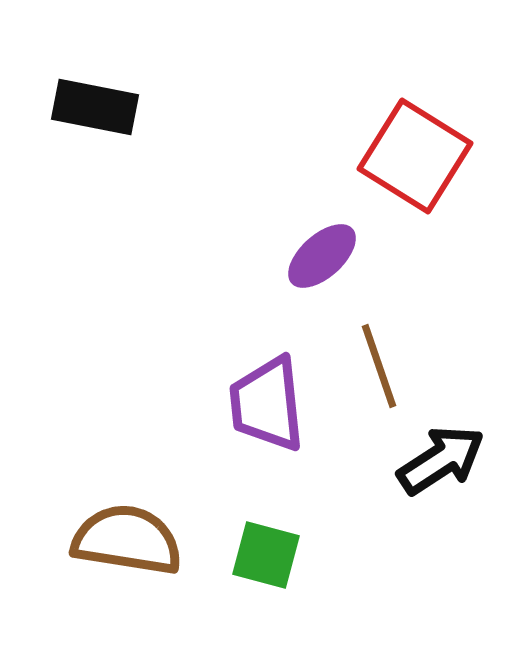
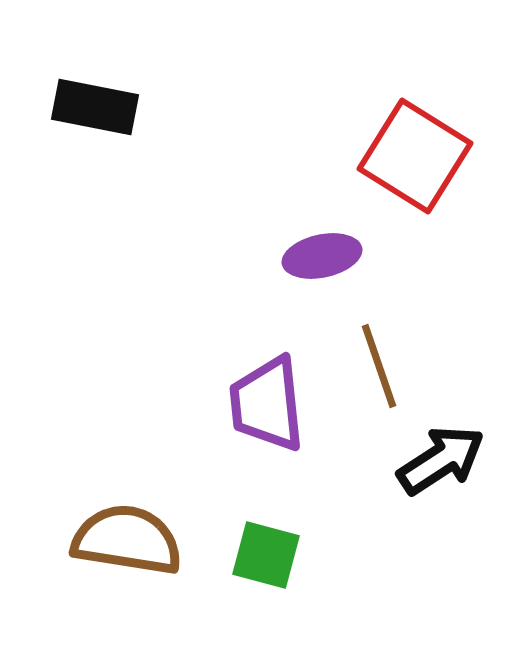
purple ellipse: rotated 30 degrees clockwise
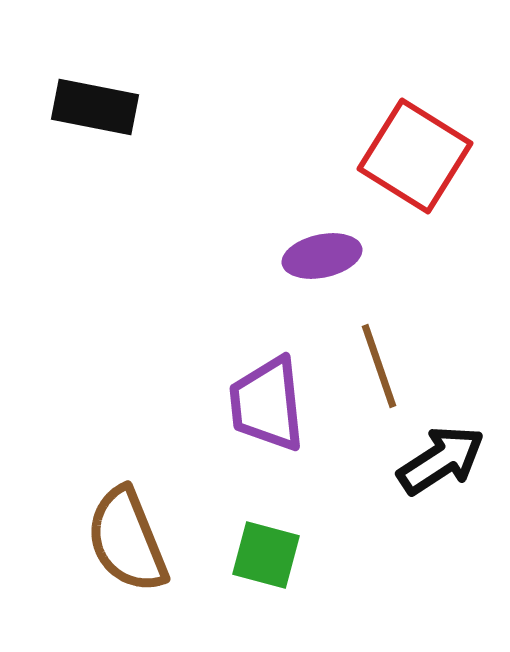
brown semicircle: rotated 121 degrees counterclockwise
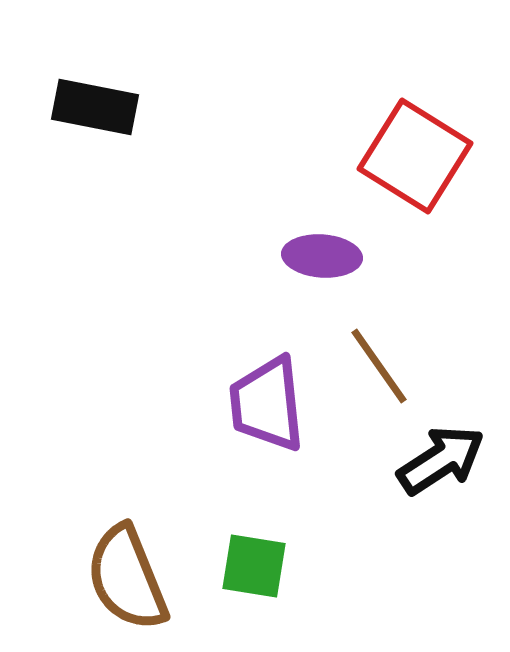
purple ellipse: rotated 16 degrees clockwise
brown line: rotated 16 degrees counterclockwise
brown semicircle: moved 38 px down
green square: moved 12 px left, 11 px down; rotated 6 degrees counterclockwise
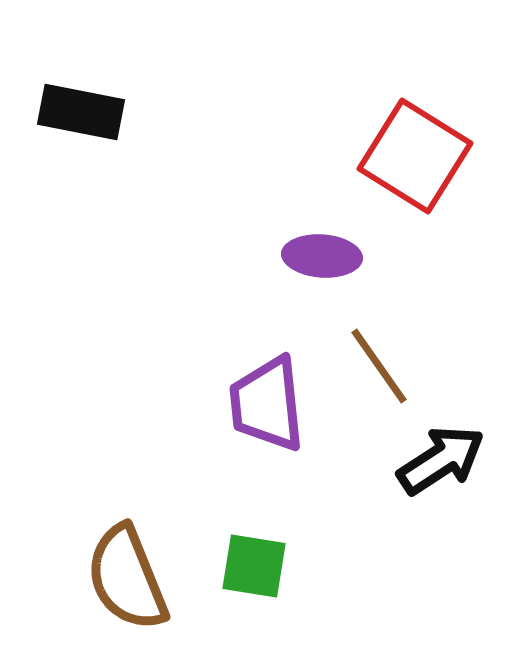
black rectangle: moved 14 px left, 5 px down
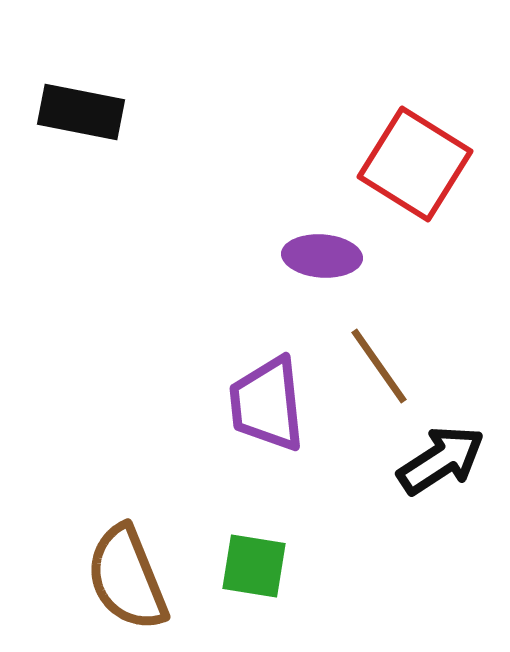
red square: moved 8 px down
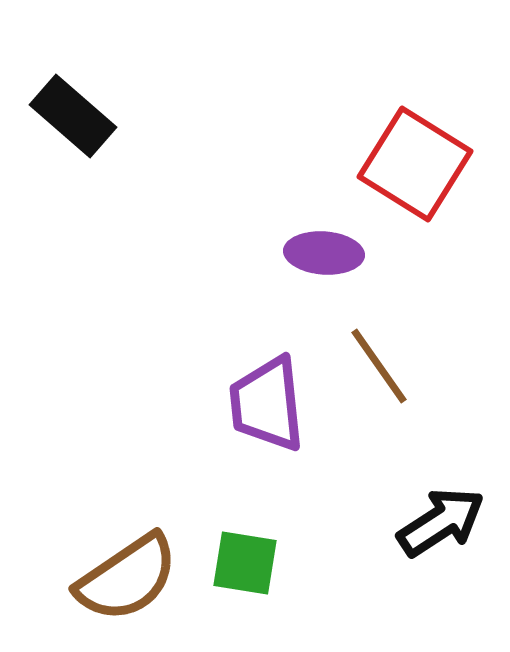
black rectangle: moved 8 px left, 4 px down; rotated 30 degrees clockwise
purple ellipse: moved 2 px right, 3 px up
black arrow: moved 62 px down
green square: moved 9 px left, 3 px up
brown semicircle: rotated 102 degrees counterclockwise
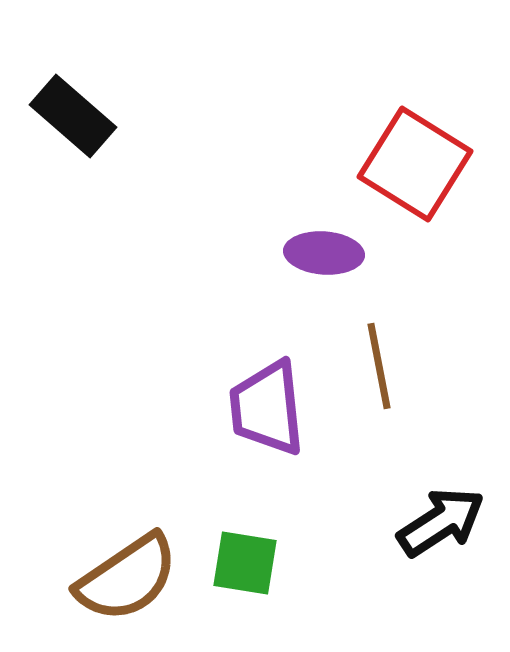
brown line: rotated 24 degrees clockwise
purple trapezoid: moved 4 px down
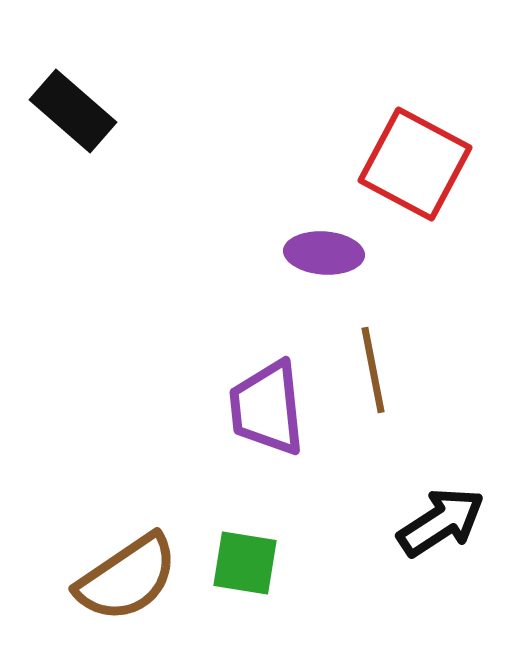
black rectangle: moved 5 px up
red square: rotated 4 degrees counterclockwise
brown line: moved 6 px left, 4 px down
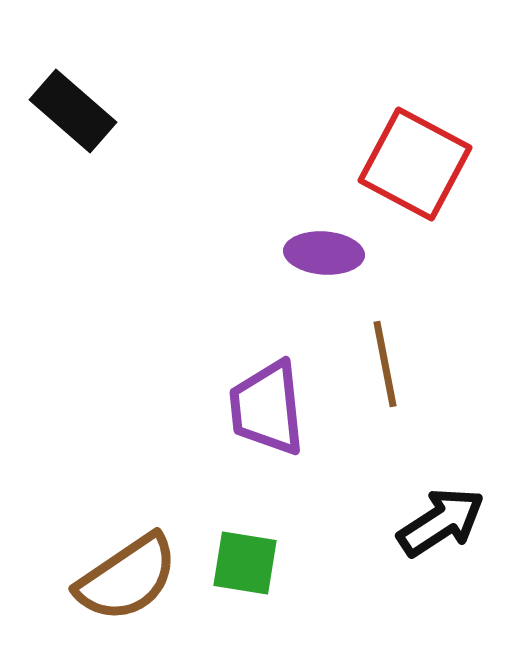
brown line: moved 12 px right, 6 px up
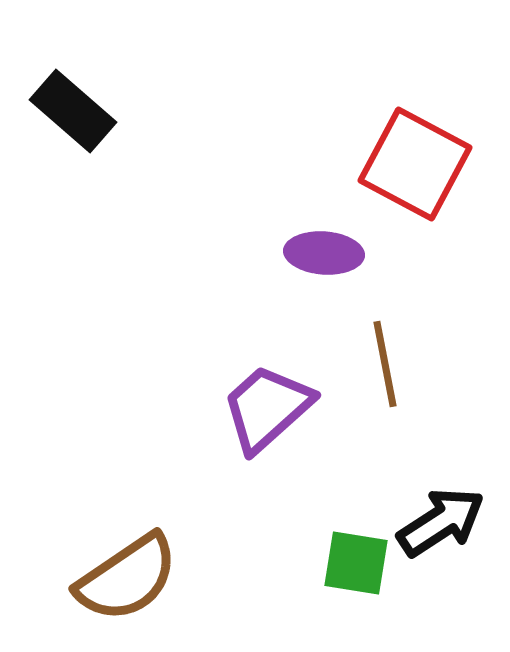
purple trapezoid: rotated 54 degrees clockwise
green square: moved 111 px right
